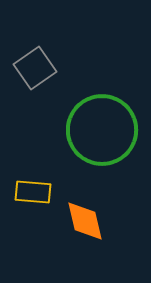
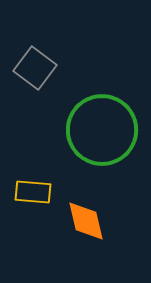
gray square: rotated 18 degrees counterclockwise
orange diamond: moved 1 px right
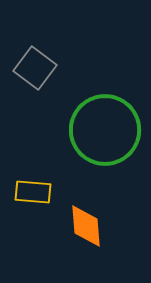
green circle: moved 3 px right
orange diamond: moved 5 px down; rotated 9 degrees clockwise
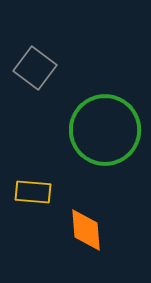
orange diamond: moved 4 px down
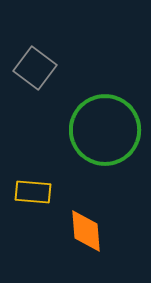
orange diamond: moved 1 px down
